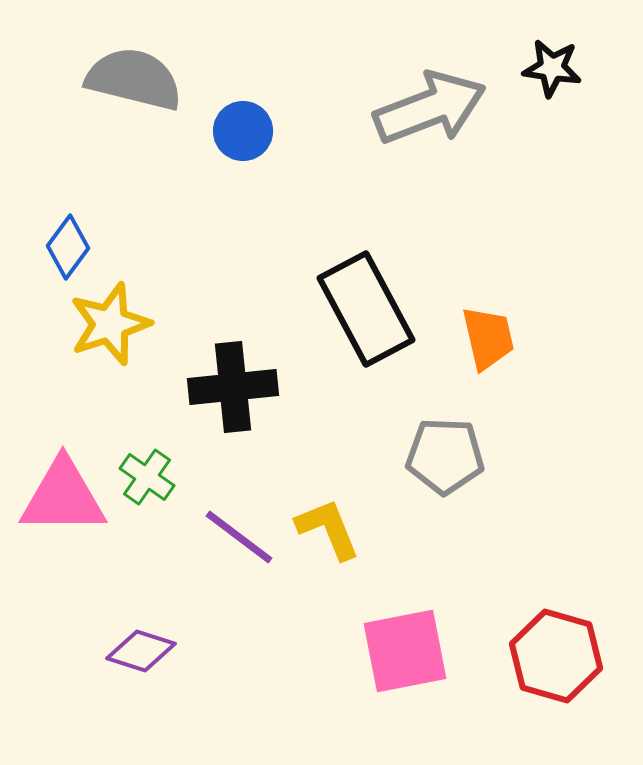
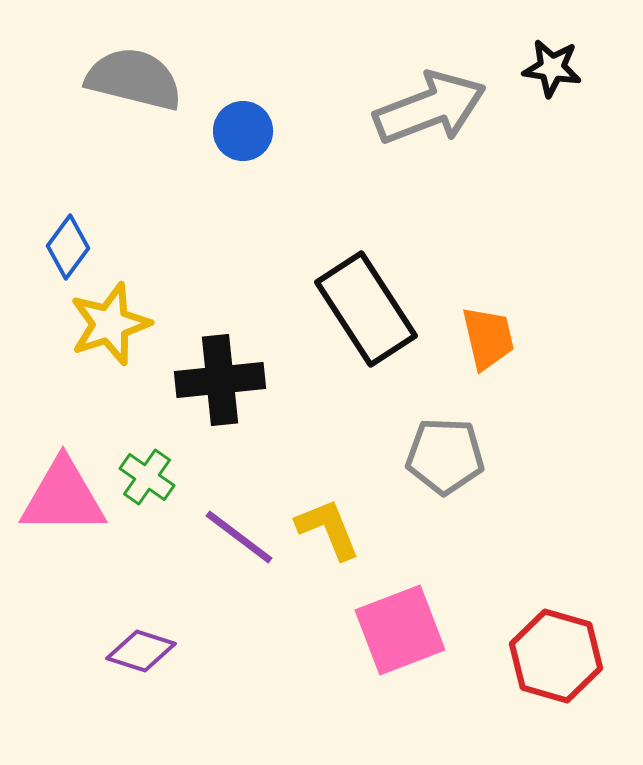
black rectangle: rotated 5 degrees counterclockwise
black cross: moved 13 px left, 7 px up
pink square: moved 5 px left, 21 px up; rotated 10 degrees counterclockwise
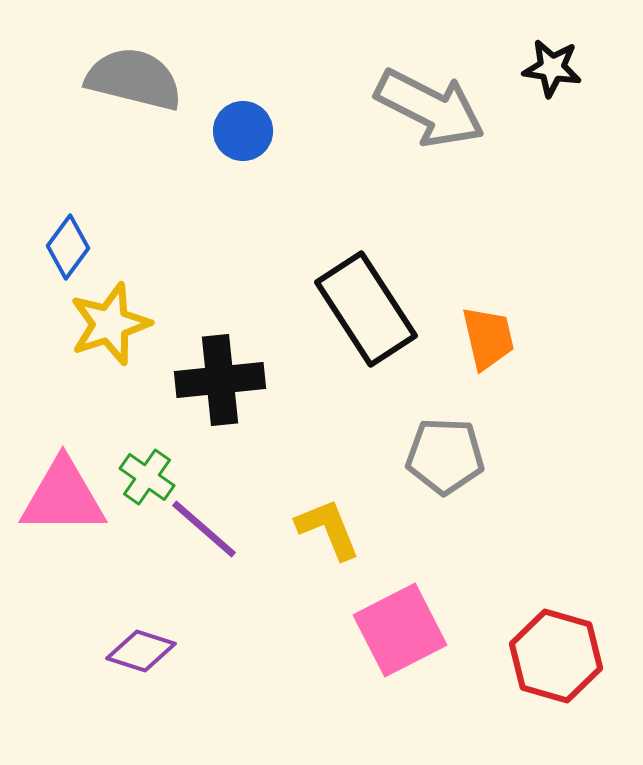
gray arrow: rotated 48 degrees clockwise
purple line: moved 35 px left, 8 px up; rotated 4 degrees clockwise
pink square: rotated 6 degrees counterclockwise
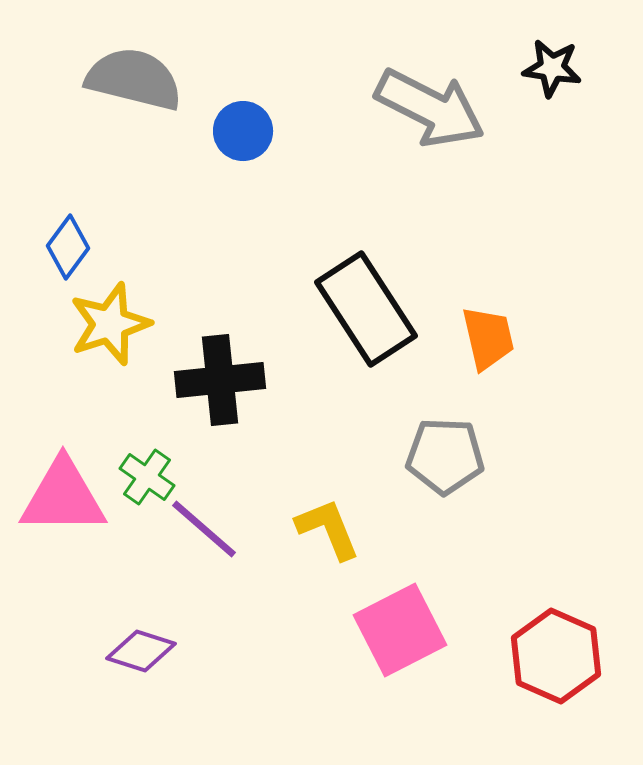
red hexagon: rotated 8 degrees clockwise
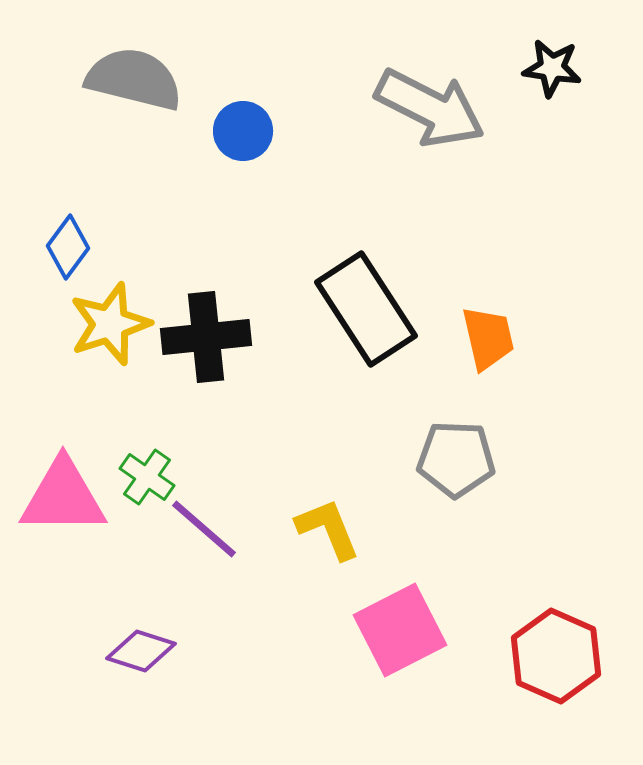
black cross: moved 14 px left, 43 px up
gray pentagon: moved 11 px right, 3 px down
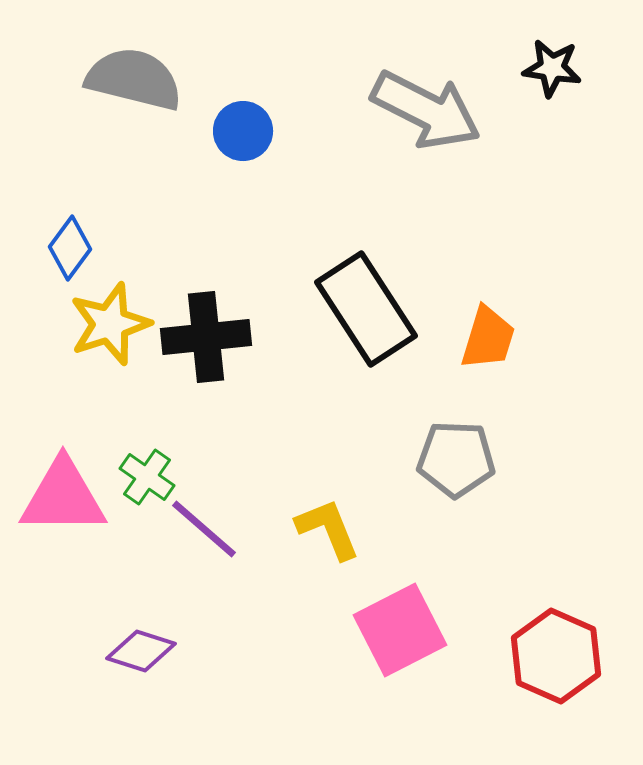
gray arrow: moved 4 px left, 2 px down
blue diamond: moved 2 px right, 1 px down
orange trapezoid: rotated 30 degrees clockwise
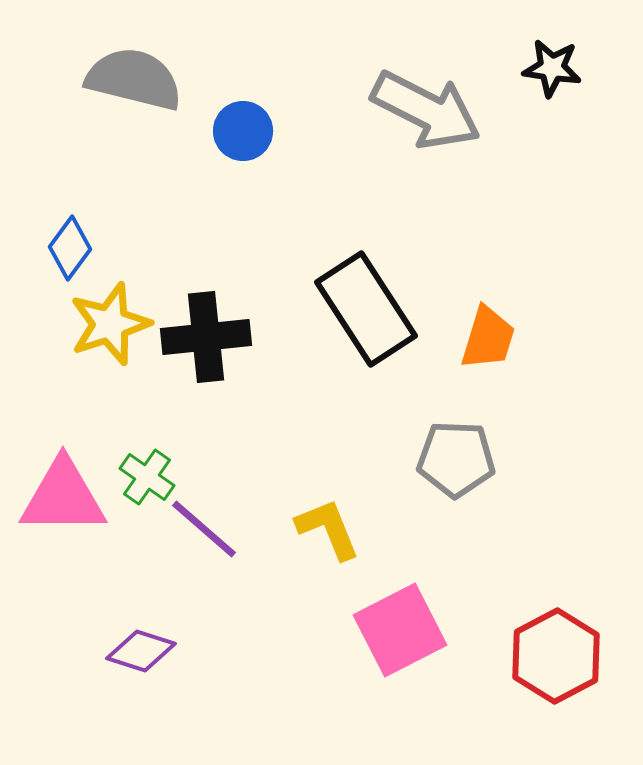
red hexagon: rotated 8 degrees clockwise
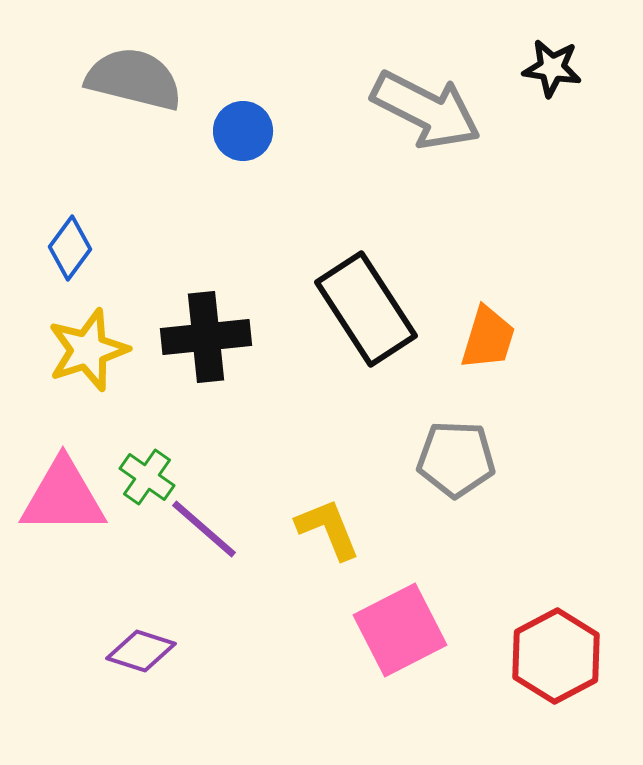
yellow star: moved 22 px left, 26 px down
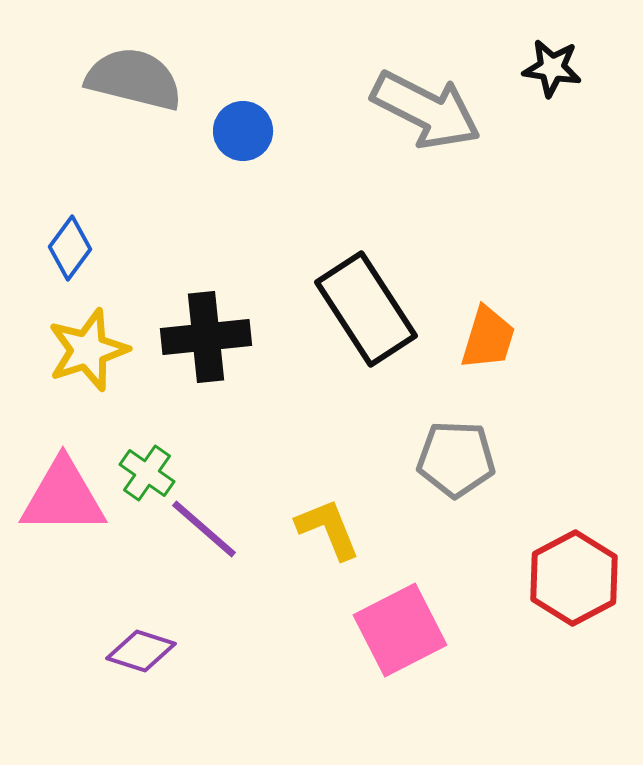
green cross: moved 4 px up
red hexagon: moved 18 px right, 78 px up
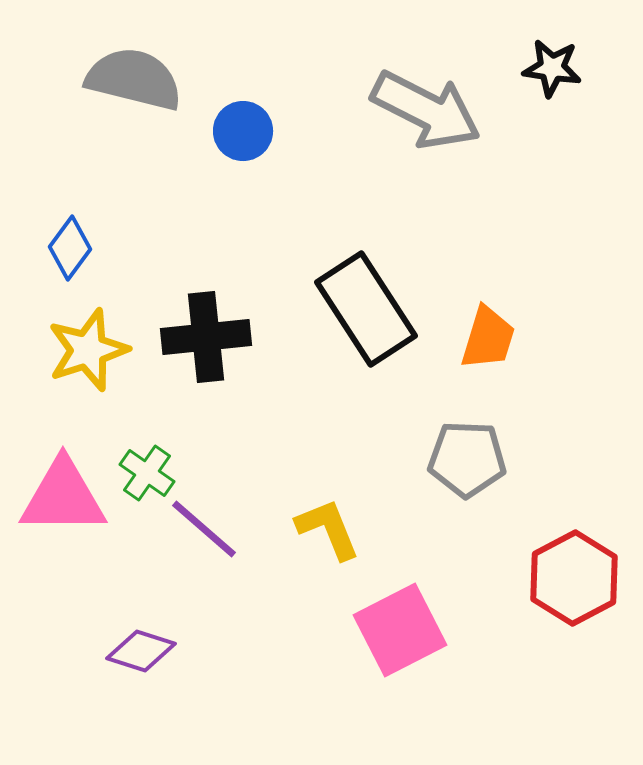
gray pentagon: moved 11 px right
